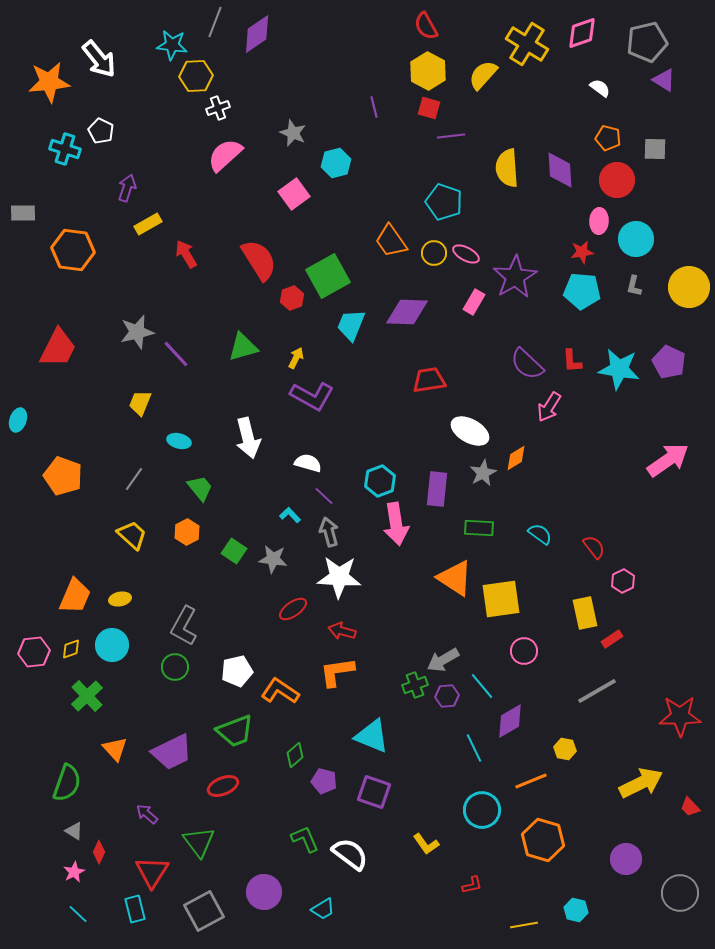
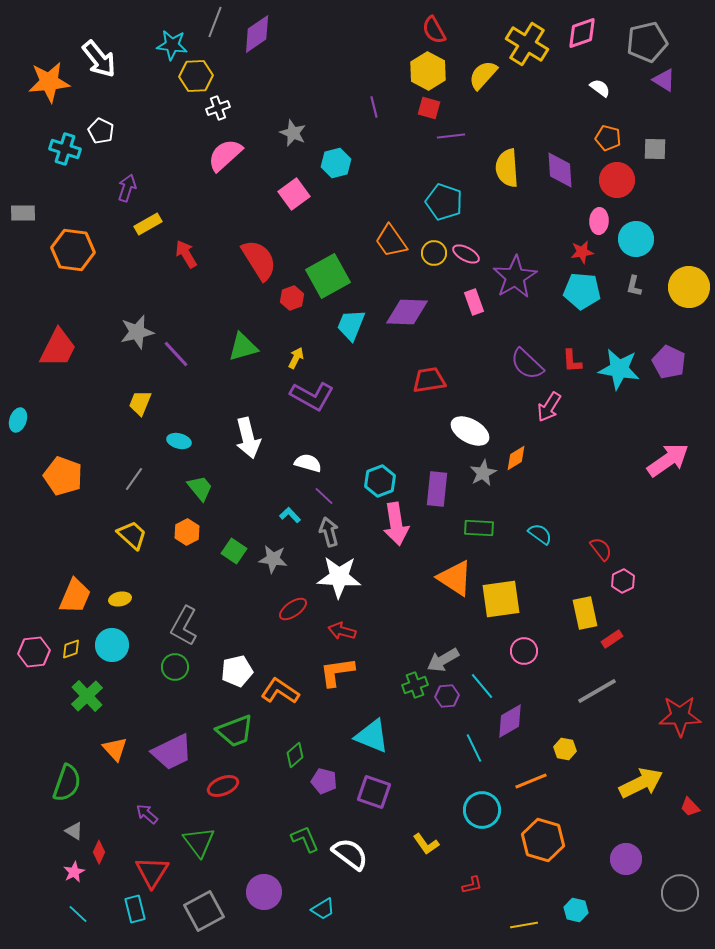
red semicircle at (426, 26): moved 8 px right, 4 px down
pink rectangle at (474, 302): rotated 50 degrees counterclockwise
red semicircle at (594, 547): moved 7 px right, 2 px down
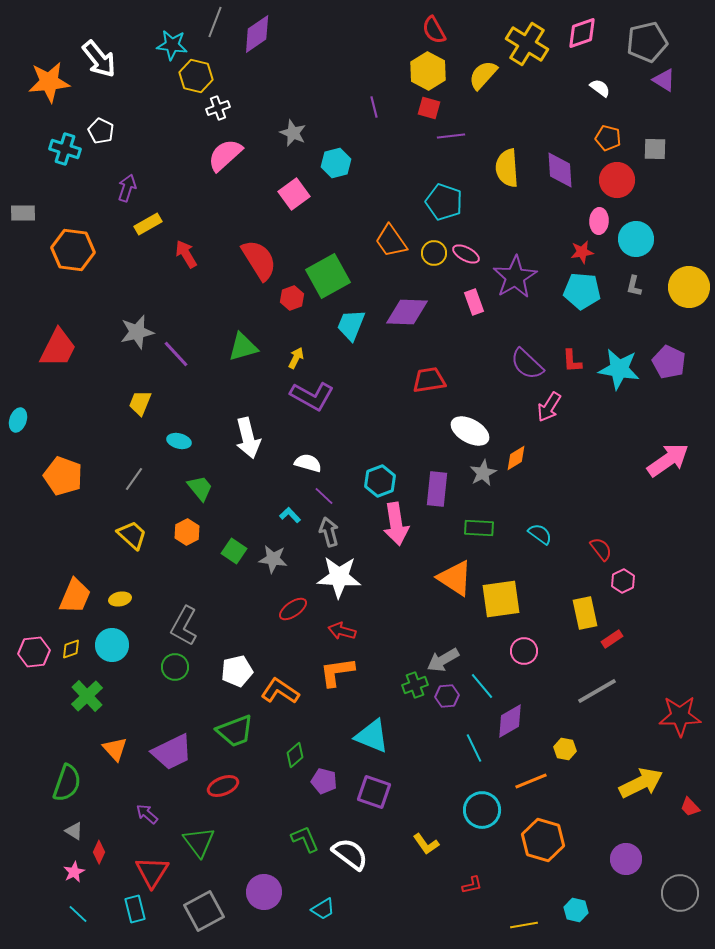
yellow hexagon at (196, 76): rotated 16 degrees clockwise
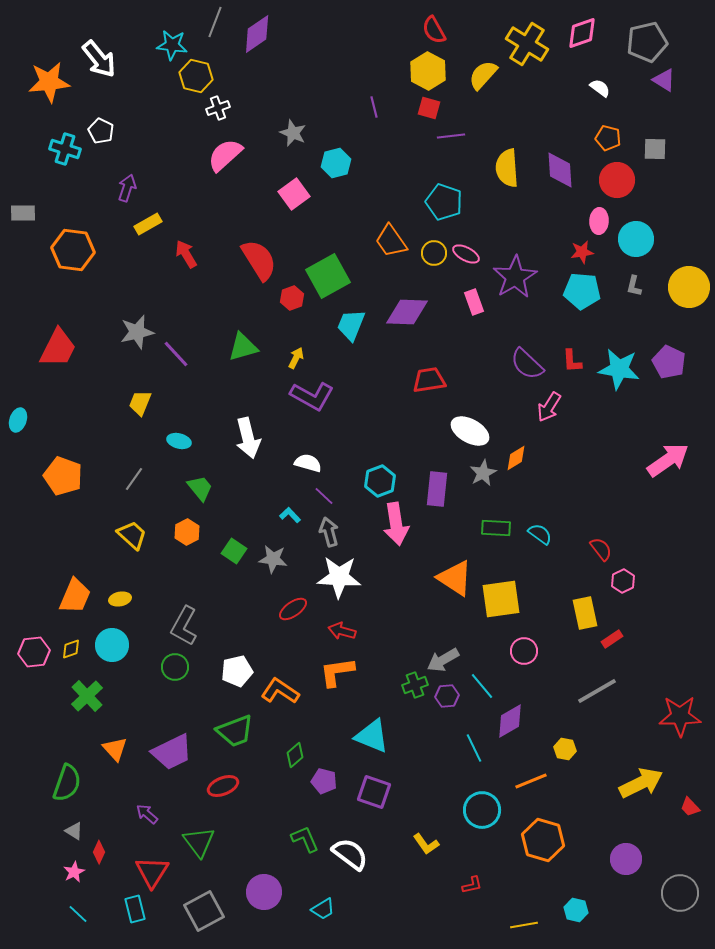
green rectangle at (479, 528): moved 17 px right
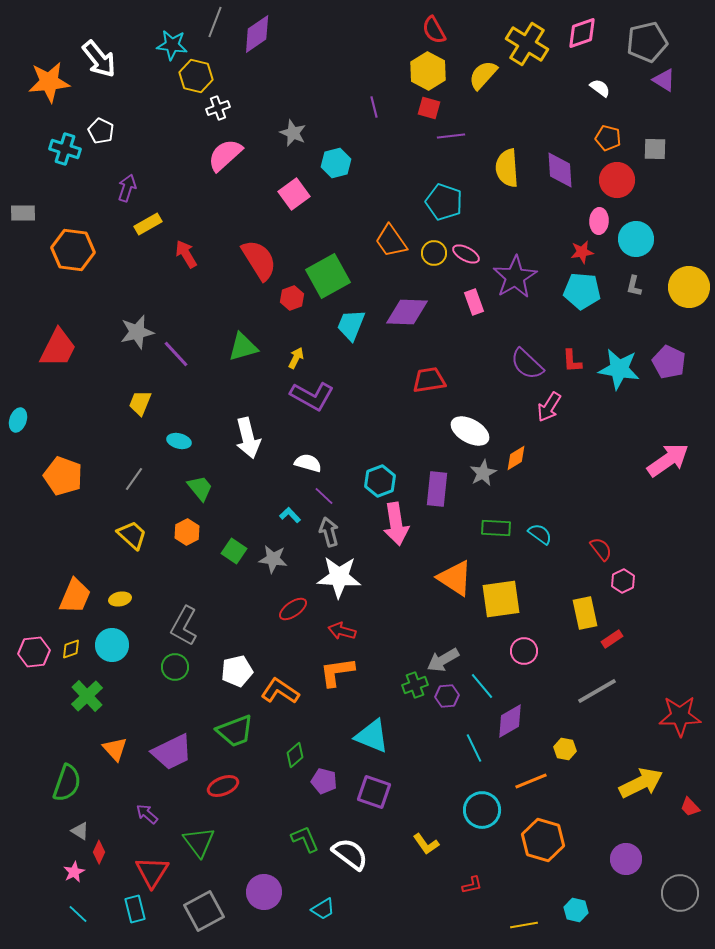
gray triangle at (74, 831): moved 6 px right
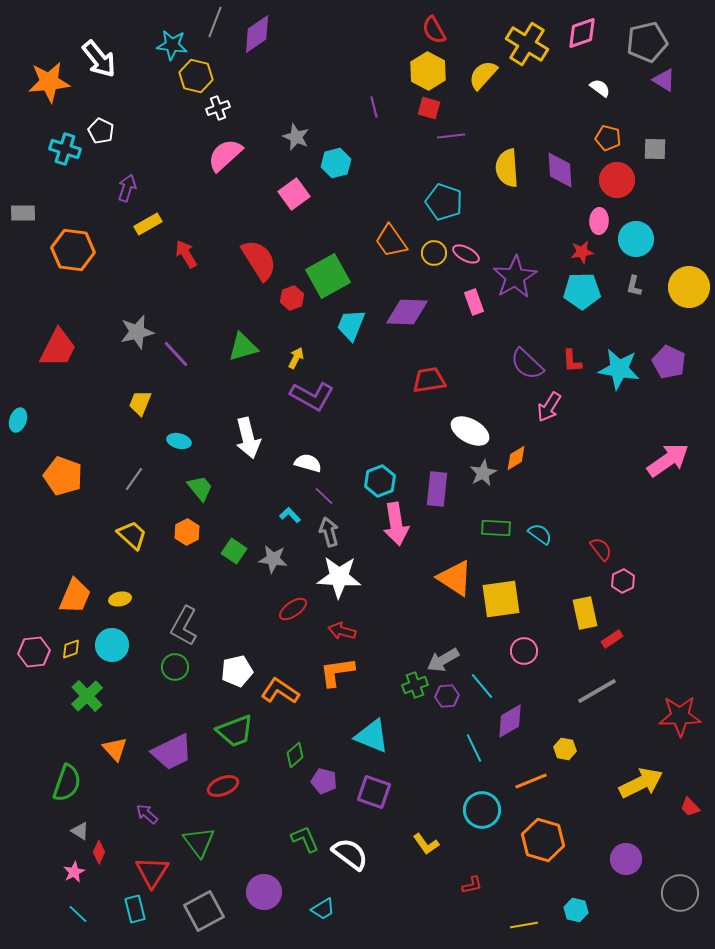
gray star at (293, 133): moved 3 px right, 4 px down
cyan pentagon at (582, 291): rotated 6 degrees counterclockwise
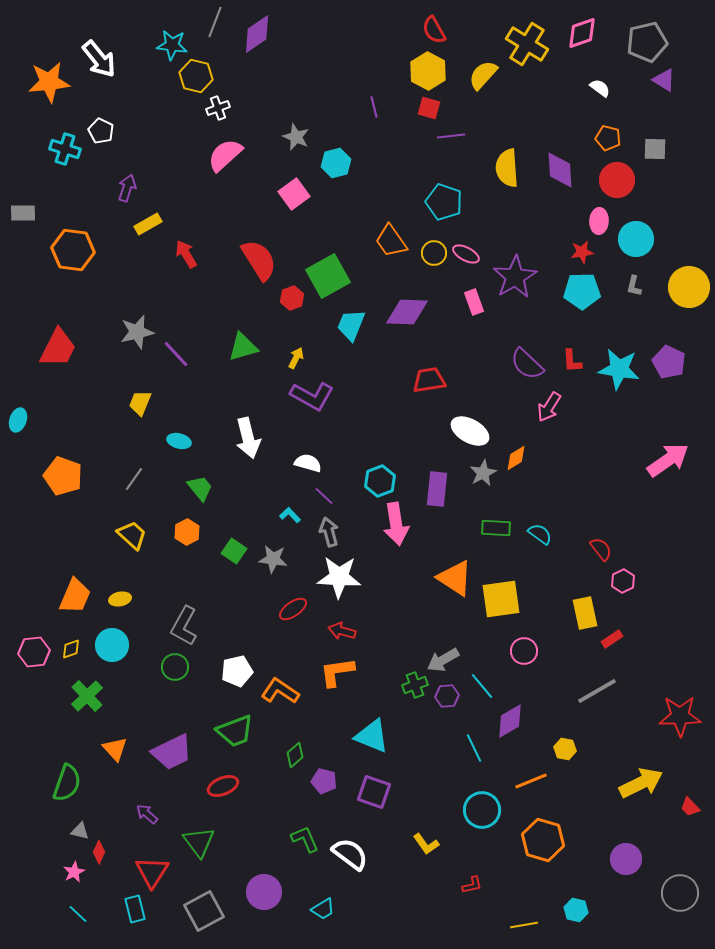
gray triangle at (80, 831): rotated 18 degrees counterclockwise
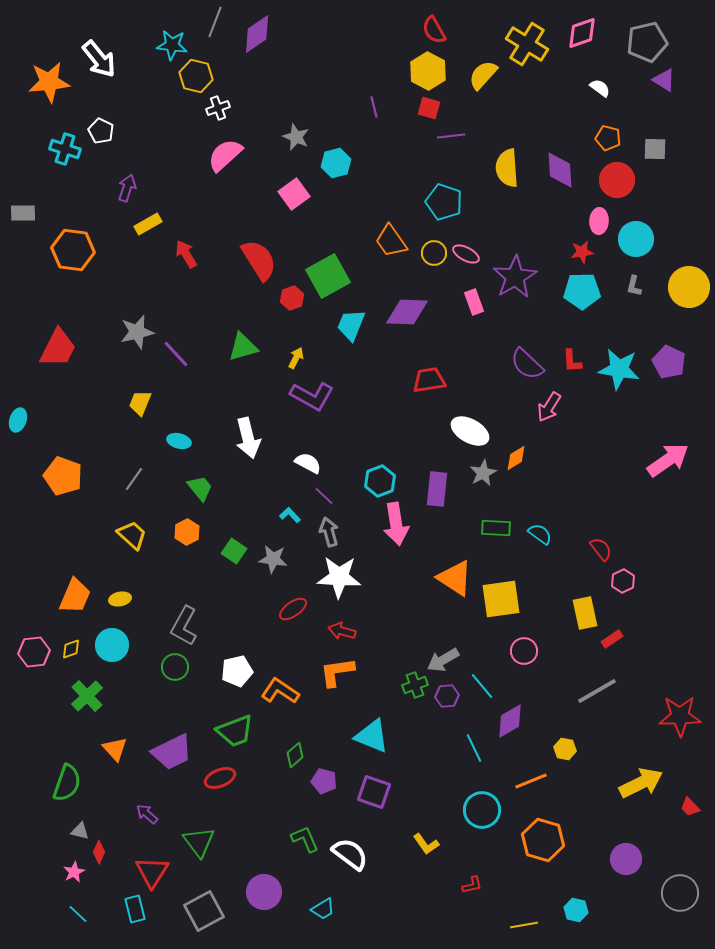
white semicircle at (308, 463): rotated 12 degrees clockwise
red ellipse at (223, 786): moved 3 px left, 8 px up
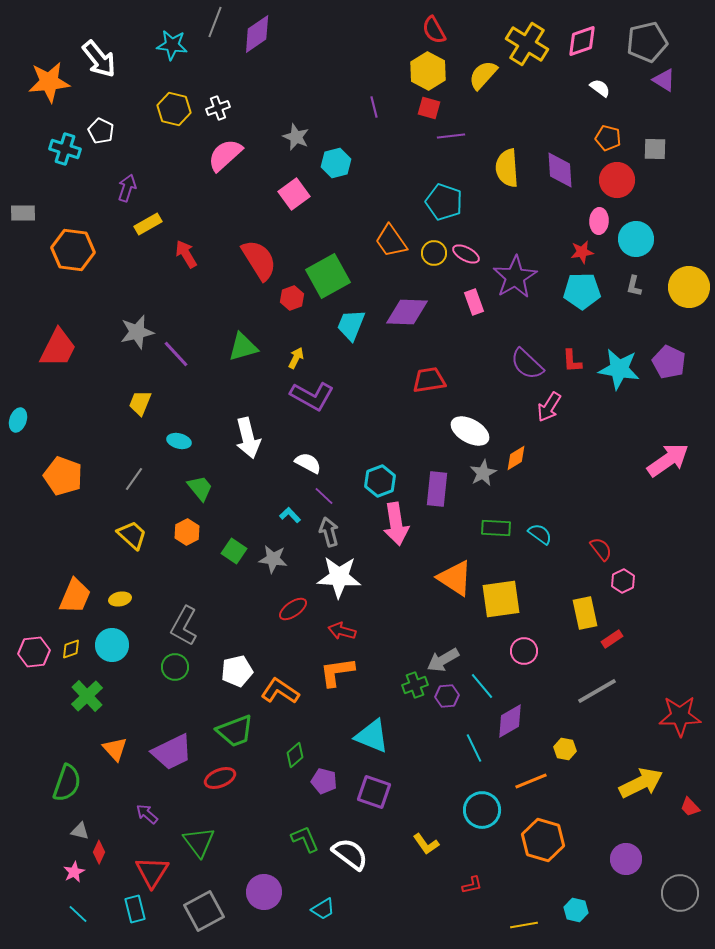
pink diamond at (582, 33): moved 8 px down
yellow hexagon at (196, 76): moved 22 px left, 33 px down
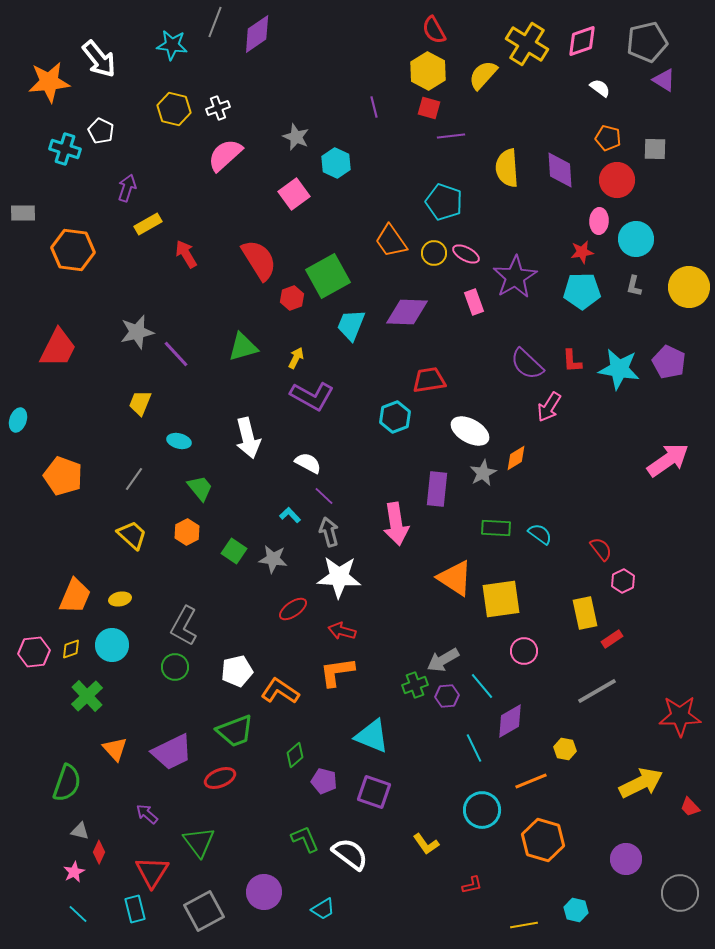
cyan hexagon at (336, 163): rotated 20 degrees counterclockwise
cyan hexagon at (380, 481): moved 15 px right, 64 px up
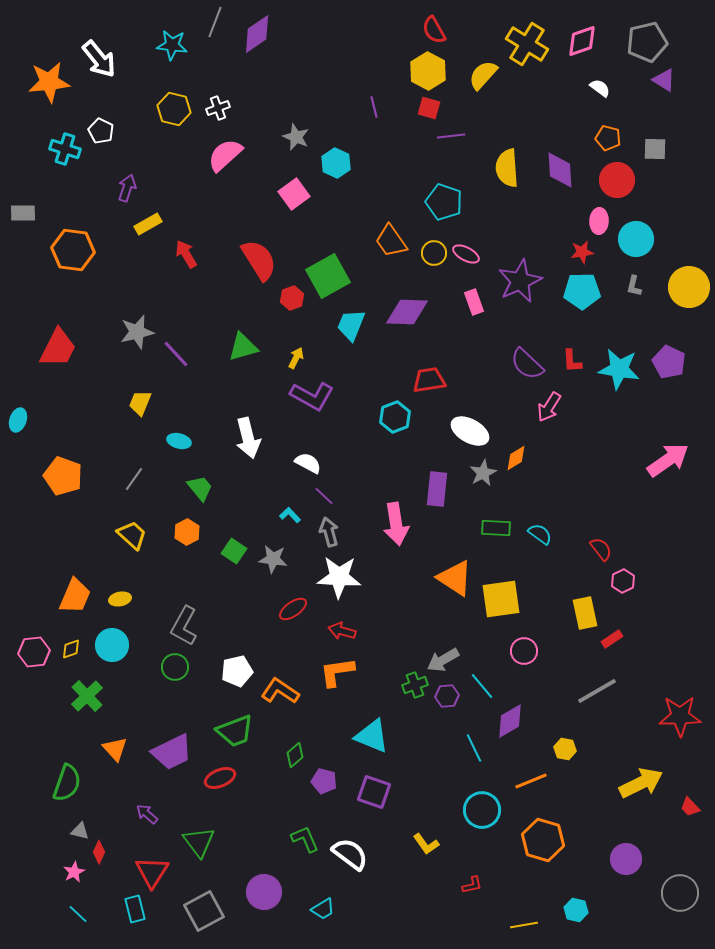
purple star at (515, 277): moved 5 px right, 4 px down; rotated 6 degrees clockwise
